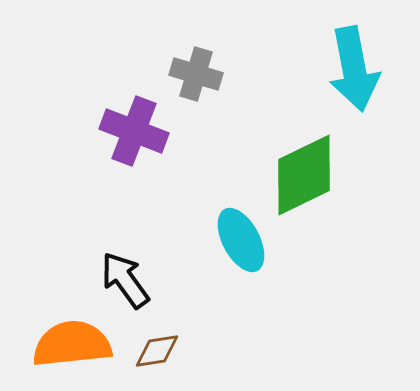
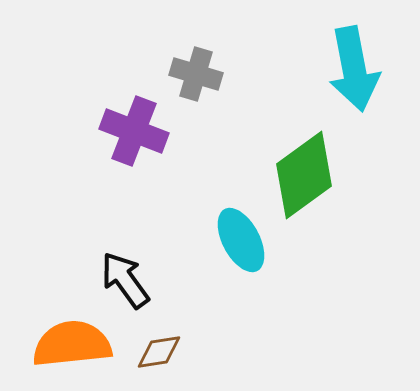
green diamond: rotated 10 degrees counterclockwise
brown diamond: moved 2 px right, 1 px down
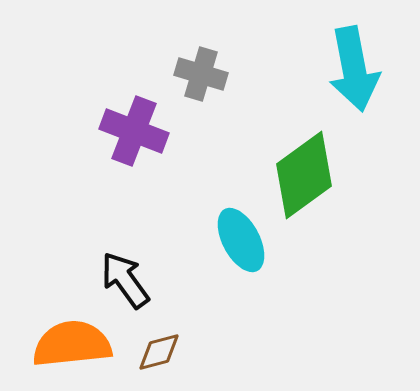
gray cross: moved 5 px right
brown diamond: rotated 6 degrees counterclockwise
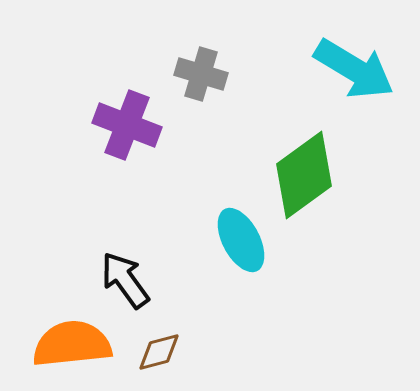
cyan arrow: rotated 48 degrees counterclockwise
purple cross: moved 7 px left, 6 px up
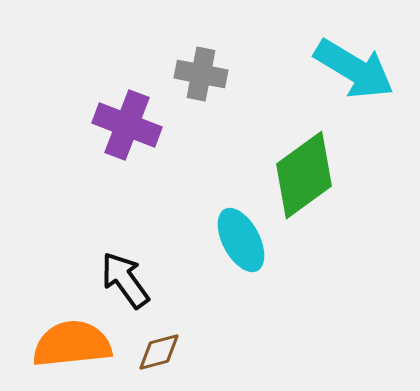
gray cross: rotated 6 degrees counterclockwise
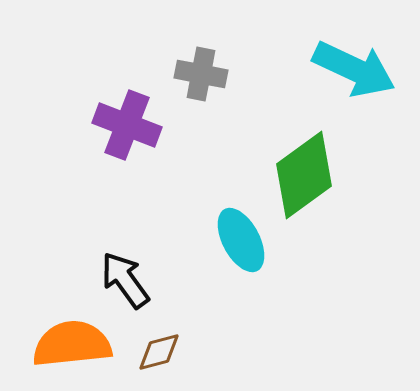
cyan arrow: rotated 6 degrees counterclockwise
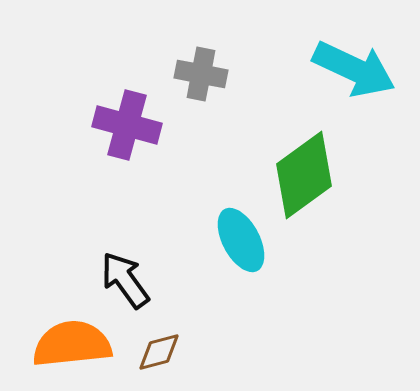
purple cross: rotated 6 degrees counterclockwise
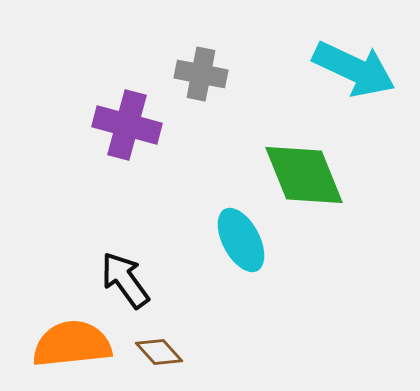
green diamond: rotated 76 degrees counterclockwise
brown diamond: rotated 63 degrees clockwise
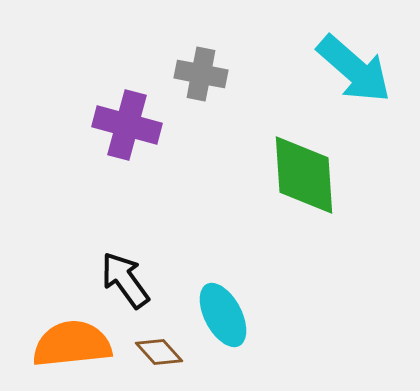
cyan arrow: rotated 16 degrees clockwise
green diamond: rotated 18 degrees clockwise
cyan ellipse: moved 18 px left, 75 px down
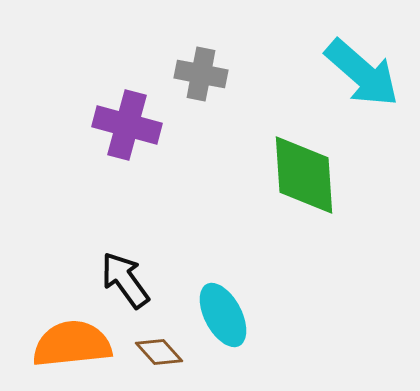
cyan arrow: moved 8 px right, 4 px down
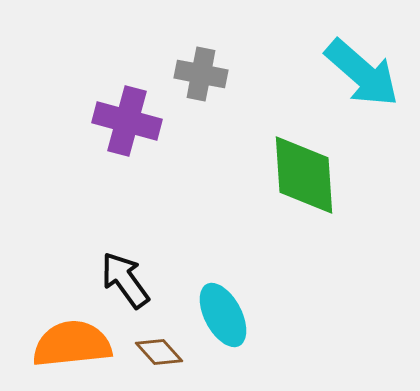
purple cross: moved 4 px up
